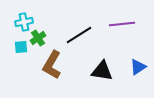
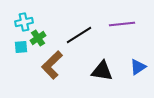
brown L-shape: rotated 16 degrees clockwise
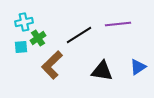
purple line: moved 4 px left
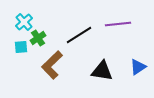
cyan cross: rotated 30 degrees counterclockwise
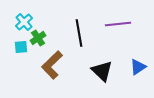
black line: moved 2 px up; rotated 68 degrees counterclockwise
black triangle: rotated 35 degrees clockwise
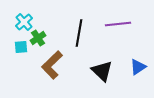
black line: rotated 20 degrees clockwise
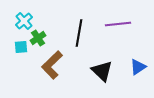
cyan cross: moved 1 px up
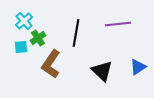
black line: moved 3 px left
brown L-shape: moved 1 px left, 1 px up; rotated 12 degrees counterclockwise
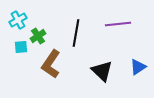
cyan cross: moved 6 px left, 1 px up; rotated 12 degrees clockwise
green cross: moved 2 px up
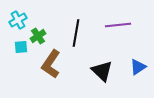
purple line: moved 1 px down
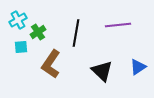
green cross: moved 4 px up
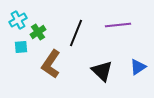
black line: rotated 12 degrees clockwise
